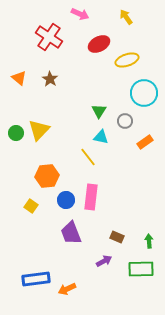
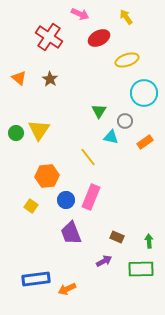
red ellipse: moved 6 px up
yellow triangle: rotated 10 degrees counterclockwise
cyan triangle: moved 10 px right
pink rectangle: rotated 15 degrees clockwise
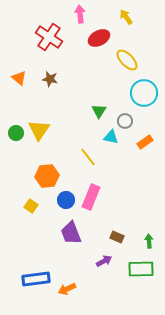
pink arrow: rotated 120 degrees counterclockwise
yellow ellipse: rotated 65 degrees clockwise
brown star: rotated 21 degrees counterclockwise
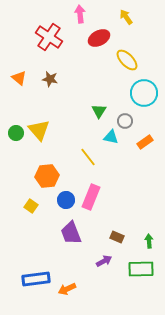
yellow triangle: rotated 15 degrees counterclockwise
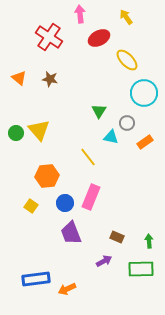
gray circle: moved 2 px right, 2 px down
blue circle: moved 1 px left, 3 px down
